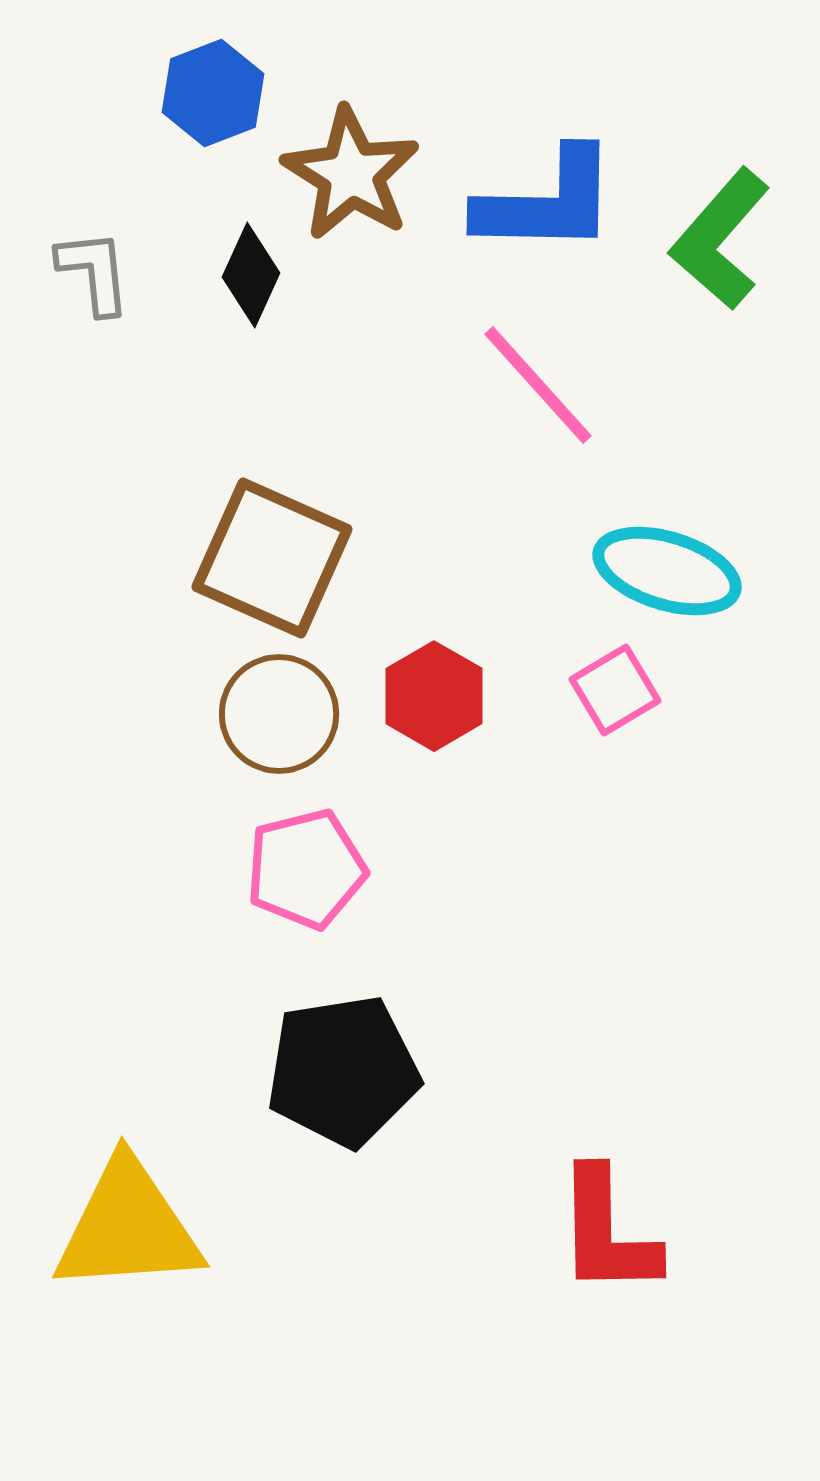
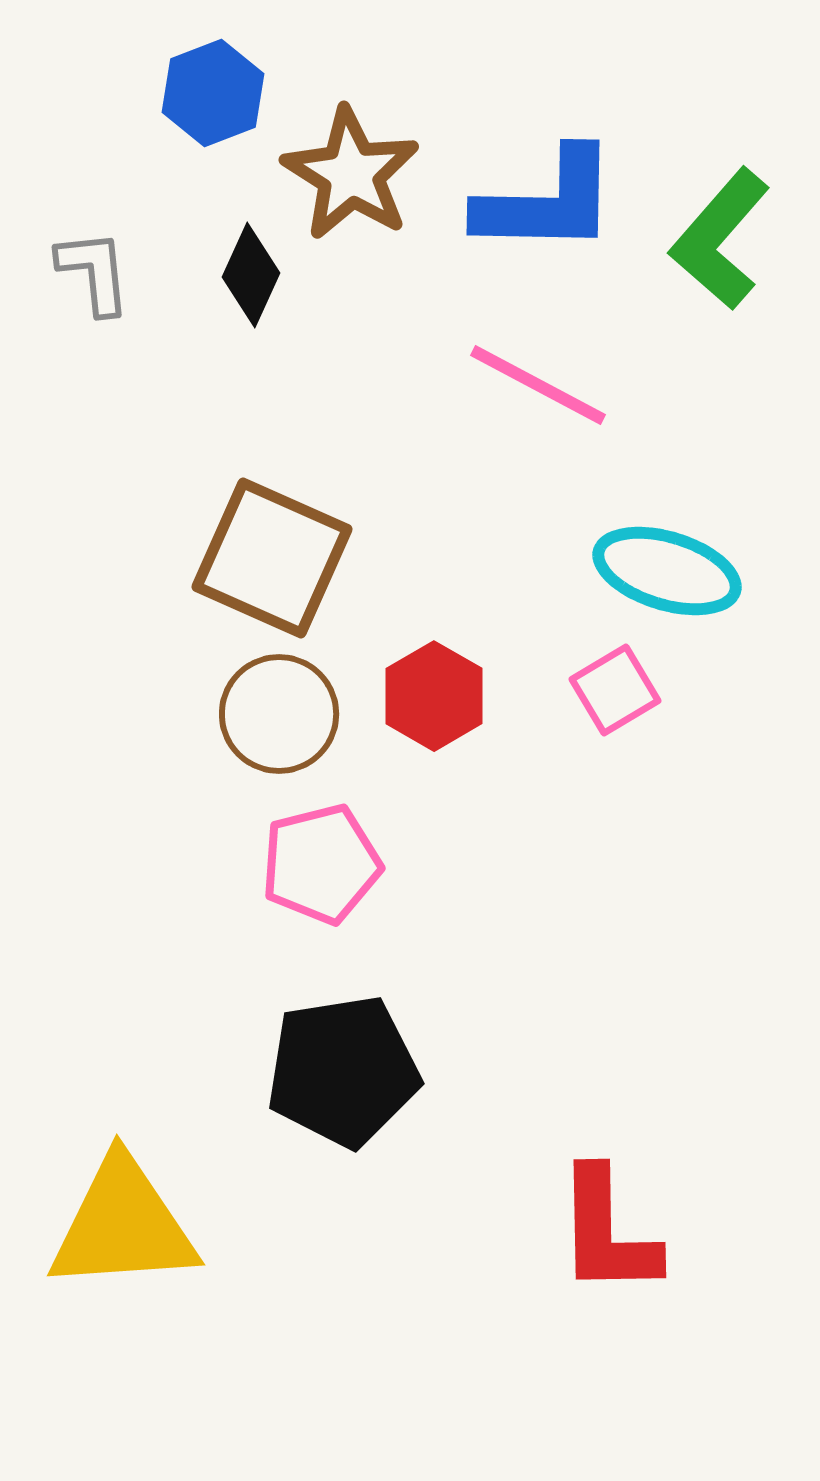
pink line: rotated 20 degrees counterclockwise
pink pentagon: moved 15 px right, 5 px up
yellow triangle: moved 5 px left, 2 px up
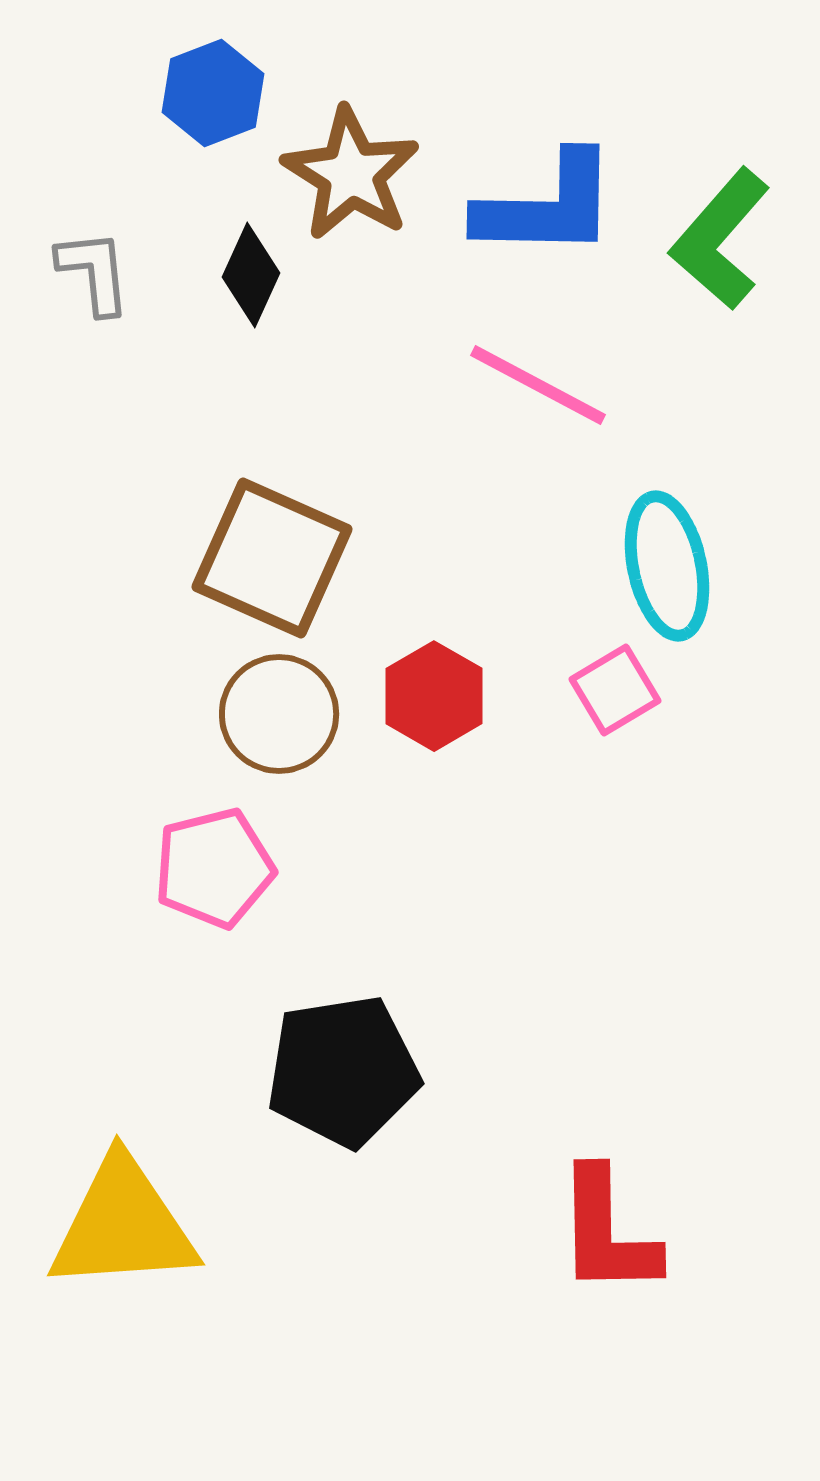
blue L-shape: moved 4 px down
cyan ellipse: moved 5 px up; rotated 61 degrees clockwise
pink pentagon: moved 107 px left, 4 px down
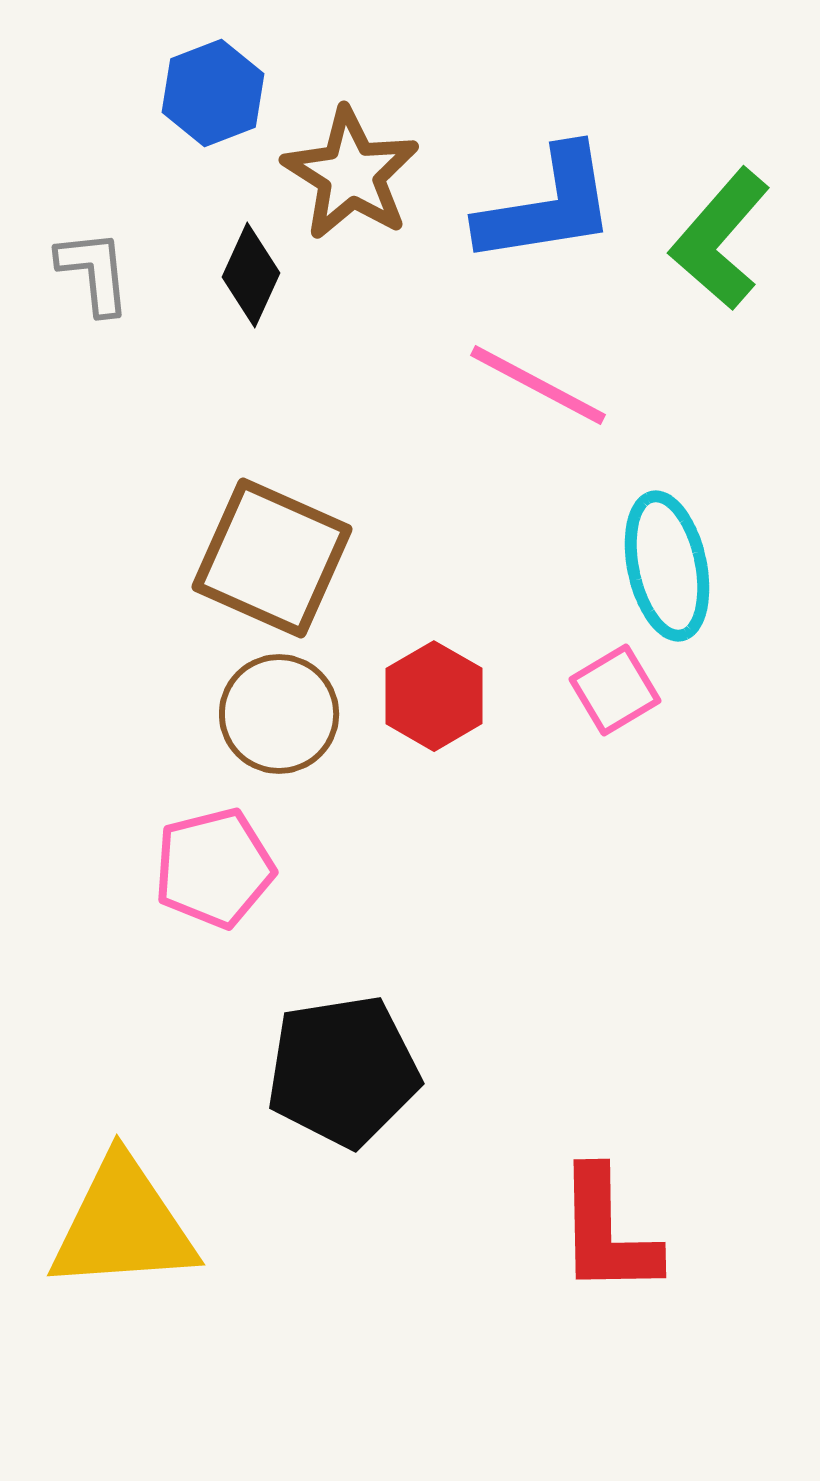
blue L-shape: rotated 10 degrees counterclockwise
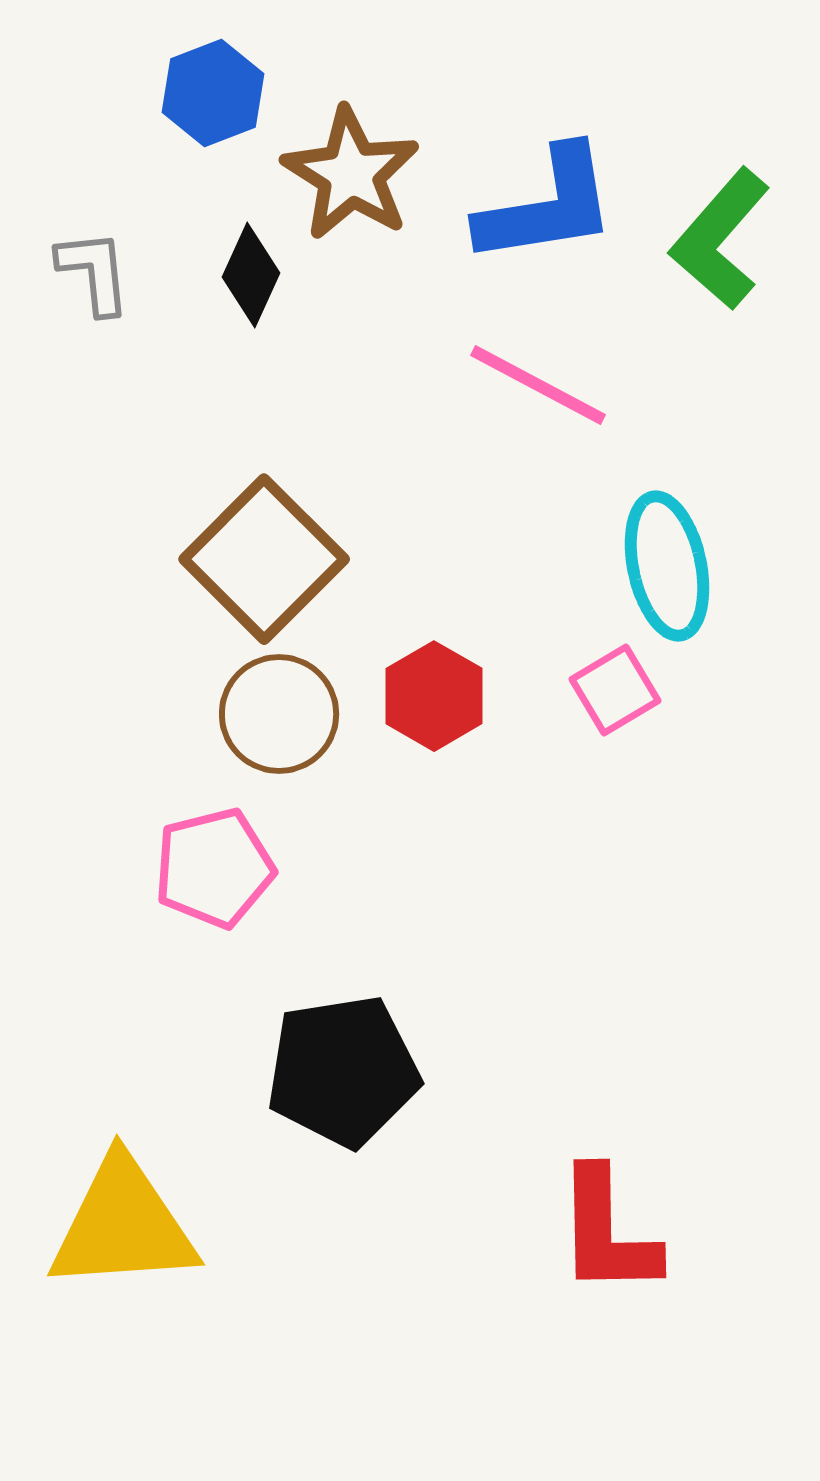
brown square: moved 8 px left, 1 px down; rotated 21 degrees clockwise
